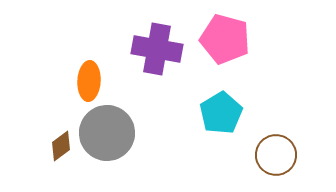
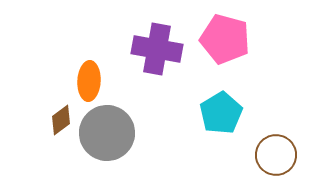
brown diamond: moved 26 px up
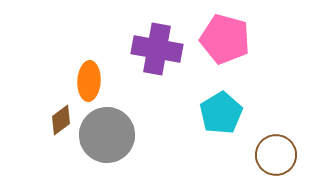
gray circle: moved 2 px down
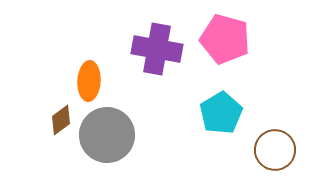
brown circle: moved 1 px left, 5 px up
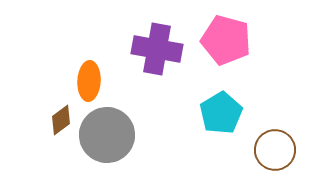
pink pentagon: moved 1 px right, 1 px down
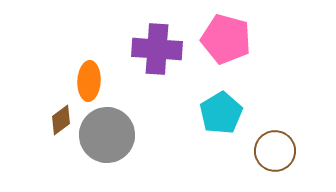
pink pentagon: moved 1 px up
purple cross: rotated 6 degrees counterclockwise
brown circle: moved 1 px down
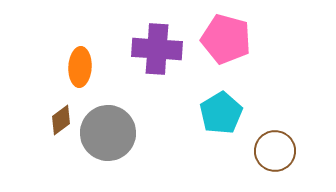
orange ellipse: moved 9 px left, 14 px up
gray circle: moved 1 px right, 2 px up
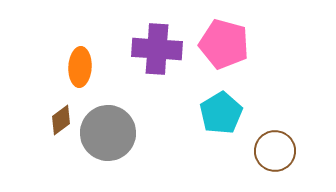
pink pentagon: moved 2 px left, 5 px down
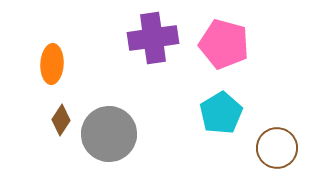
purple cross: moved 4 px left, 11 px up; rotated 12 degrees counterclockwise
orange ellipse: moved 28 px left, 3 px up
brown diamond: rotated 20 degrees counterclockwise
gray circle: moved 1 px right, 1 px down
brown circle: moved 2 px right, 3 px up
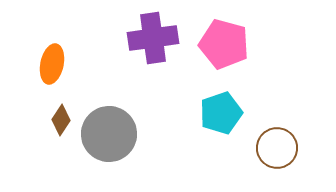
orange ellipse: rotated 9 degrees clockwise
cyan pentagon: rotated 12 degrees clockwise
